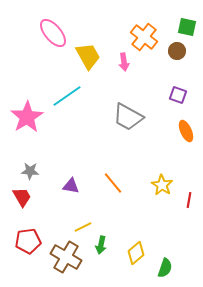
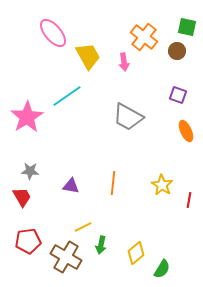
orange line: rotated 45 degrees clockwise
green semicircle: moved 3 px left, 1 px down; rotated 12 degrees clockwise
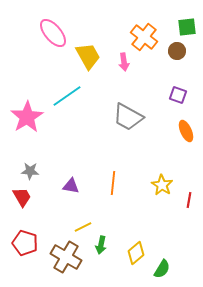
green square: rotated 18 degrees counterclockwise
red pentagon: moved 3 px left, 2 px down; rotated 25 degrees clockwise
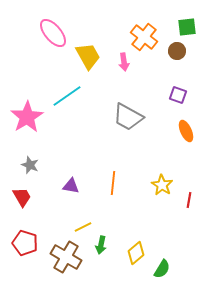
gray star: moved 6 px up; rotated 18 degrees clockwise
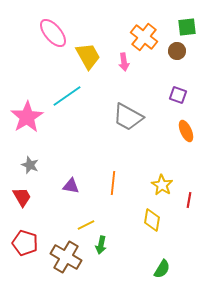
yellow line: moved 3 px right, 2 px up
yellow diamond: moved 16 px right, 33 px up; rotated 40 degrees counterclockwise
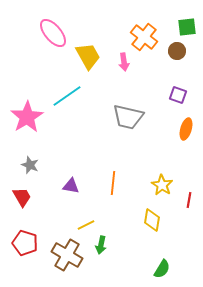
gray trapezoid: rotated 16 degrees counterclockwise
orange ellipse: moved 2 px up; rotated 40 degrees clockwise
brown cross: moved 1 px right, 2 px up
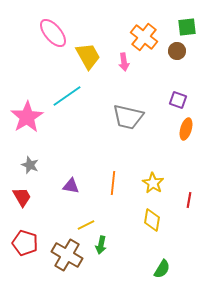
purple square: moved 5 px down
yellow star: moved 9 px left, 2 px up
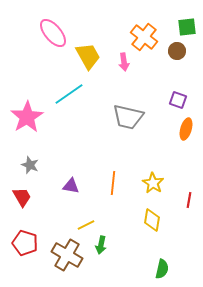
cyan line: moved 2 px right, 2 px up
green semicircle: rotated 18 degrees counterclockwise
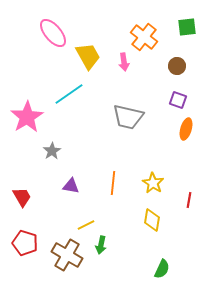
brown circle: moved 15 px down
gray star: moved 22 px right, 14 px up; rotated 18 degrees clockwise
green semicircle: rotated 12 degrees clockwise
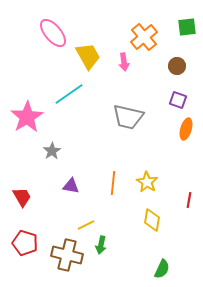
orange cross: rotated 12 degrees clockwise
yellow star: moved 6 px left, 1 px up
brown cross: rotated 16 degrees counterclockwise
